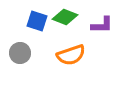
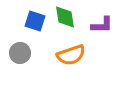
green diamond: rotated 60 degrees clockwise
blue square: moved 2 px left
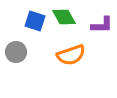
green diamond: moved 1 px left; rotated 20 degrees counterclockwise
gray circle: moved 4 px left, 1 px up
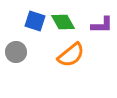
green diamond: moved 1 px left, 5 px down
orange semicircle: rotated 20 degrees counterclockwise
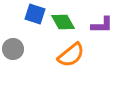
blue square: moved 7 px up
gray circle: moved 3 px left, 3 px up
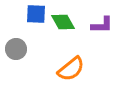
blue square: moved 1 px right; rotated 15 degrees counterclockwise
gray circle: moved 3 px right
orange semicircle: moved 14 px down
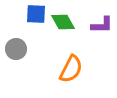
orange semicircle: rotated 24 degrees counterclockwise
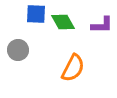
gray circle: moved 2 px right, 1 px down
orange semicircle: moved 2 px right, 1 px up
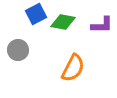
blue square: rotated 30 degrees counterclockwise
green diamond: rotated 50 degrees counterclockwise
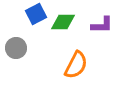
green diamond: rotated 10 degrees counterclockwise
gray circle: moved 2 px left, 2 px up
orange semicircle: moved 3 px right, 3 px up
